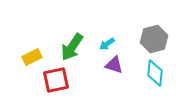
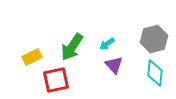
purple triangle: rotated 30 degrees clockwise
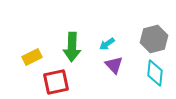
green arrow: rotated 32 degrees counterclockwise
red square: moved 2 px down
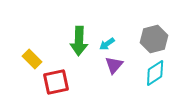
green arrow: moved 7 px right, 6 px up
yellow rectangle: moved 2 px down; rotated 72 degrees clockwise
purple triangle: rotated 24 degrees clockwise
cyan diamond: rotated 52 degrees clockwise
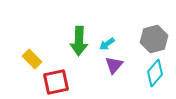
cyan diamond: rotated 16 degrees counterclockwise
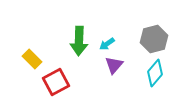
red square: rotated 16 degrees counterclockwise
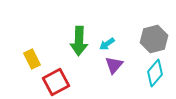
yellow rectangle: rotated 18 degrees clockwise
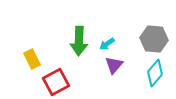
gray hexagon: rotated 20 degrees clockwise
